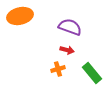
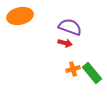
red arrow: moved 2 px left, 7 px up
orange cross: moved 15 px right
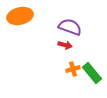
red arrow: moved 2 px down
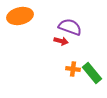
red arrow: moved 4 px left, 4 px up
orange cross: rotated 24 degrees clockwise
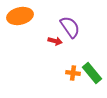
purple semicircle: rotated 35 degrees clockwise
red arrow: moved 6 px left
orange cross: moved 4 px down
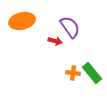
orange ellipse: moved 2 px right, 5 px down
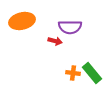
purple semicircle: rotated 125 degrees clockwise
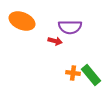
orange ellipse: rotated 35 degrees clockwise
green rectangle: moved 1 px left, 2 px down
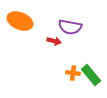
orange ellipse: moved 2 px left
purple semicircle: rotated 10 degrees clockwise
red arrow: moved 1 px left
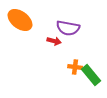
orange ellipse: moved 1 px up; rotated 15 degrees clockwise
purple semicircle: moved 2 px left, 1 px down
orange cross: moved 2 px right, 6 px up
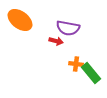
red arrow: moved 2 px right
orange cross: moved 1 px right, 3 px up
green rectangle: moved 2 px up
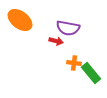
orange cross: moved 2 px left, 1 px up
